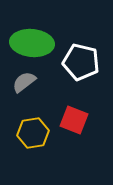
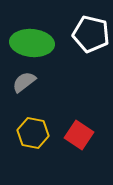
white pentagon: moved 10 px right, 28 px up
red square: moved 5 px right, 15 px down; rotated 12 degrees clockwise
yellow hexagon: rotated 20 degrees clockwise
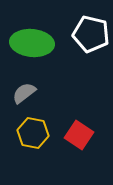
gray semicircle: moved 11 px down
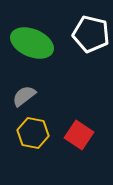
green ellipse: rotated 18 degrees clockwise
gray semicircle: moved 3 px down
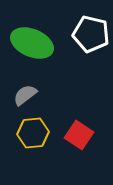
gray semicircle: moved 1 px right, 1 px up
yellow hexagon: rotated 16 degrees counterclockwise
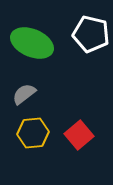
gray semicircle: moved 1 px left, 1 px up
red square: rotated 16 degrees clockwise
